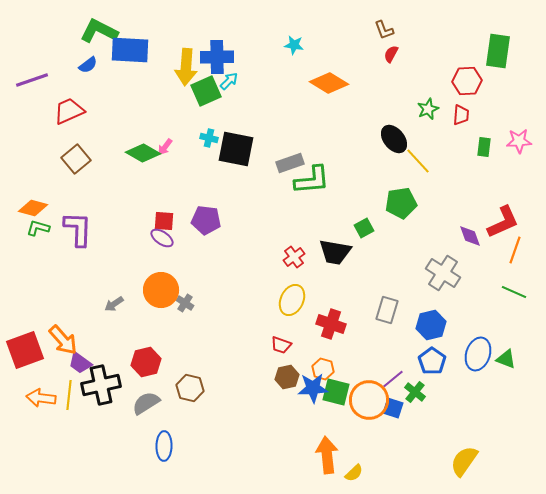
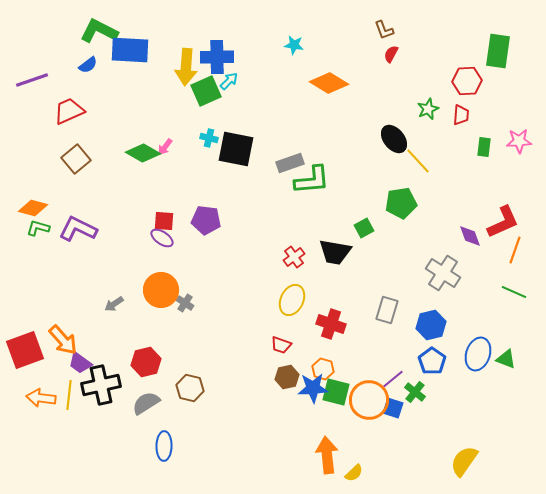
purple L-shape at (78, 229): rotated 66 degrees counterclockwise
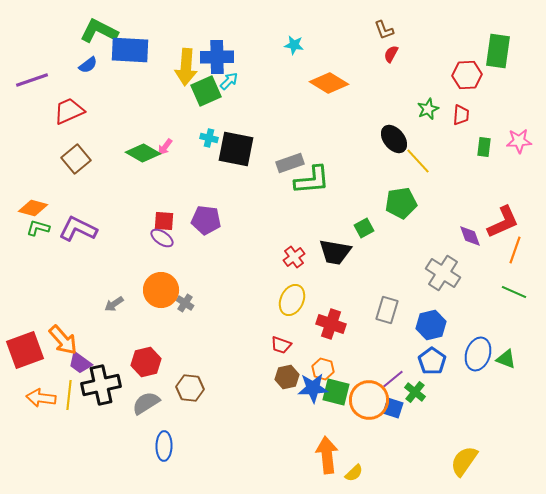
red hexagon at (467, 81): moved 6 px up
brown hexagon at (190, 388): rotated 8 degrees counterclockwise
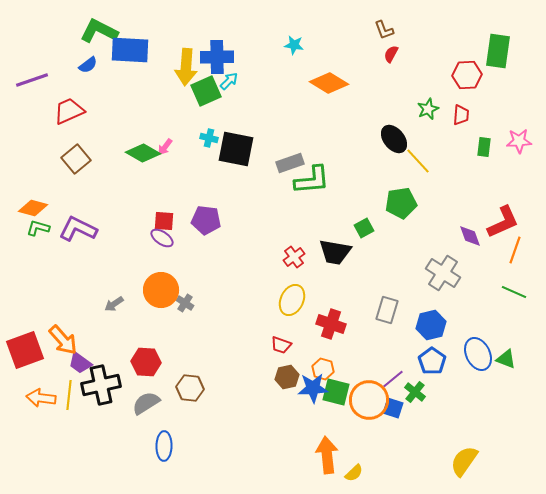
blue ellipse at (478, 354): rotated 44 degrees counterclockwise
red hexagon at (146, 362): rotated 16 degrees clockwise
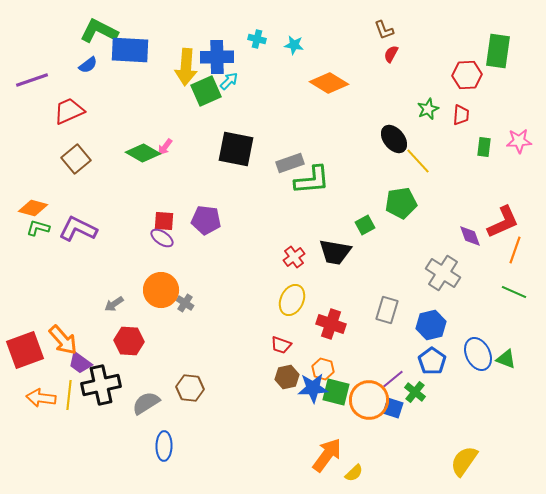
cyan cross at (209, 138): moved 48 px right, 99 px up
green square at (364, 228): moved 1 px right, 3 px up
red hexagon at (146, 362): moved 17 px left, 21 px up
orange arrow at (327, 455): rotated 42 degrees clockwise
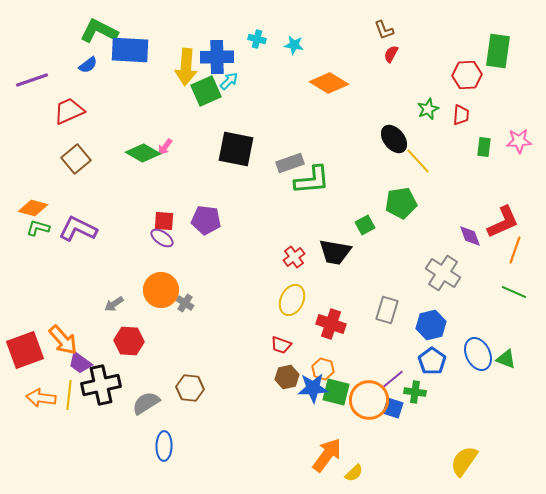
green cross at (415, 392): rotated 30 degrees counterclockwise
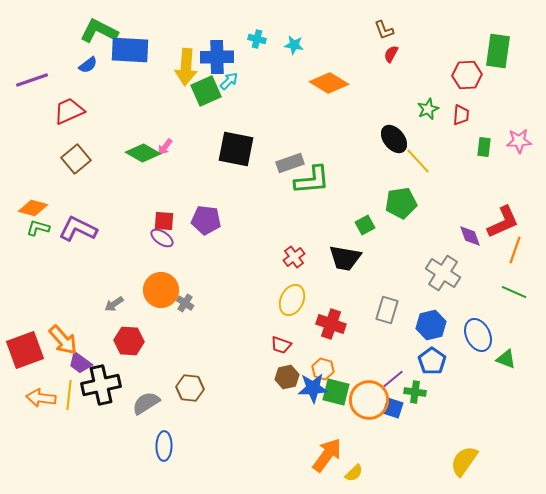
black trapezoid at (335, 252): moved 10 px right, 6 px down
blue ellipse at (478, 354): moved 19 px up
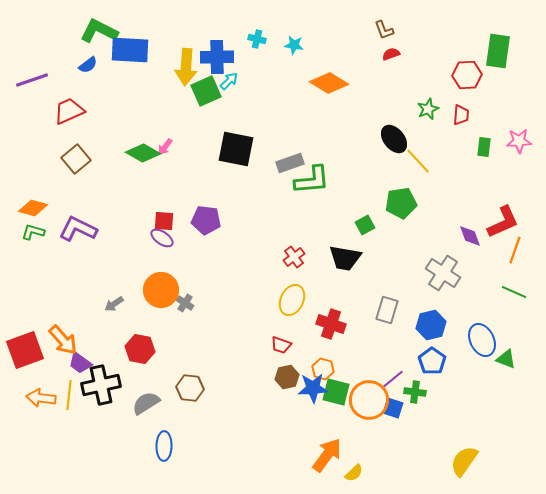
red semicircle at (391, 54): rotated 42 degrees clockwise
green L-shape at (38, 228): moved 5 px left, 4 px down
blue ellipse at (478, 335): moved 4 px right, 5 px down
red hexagon at (129, 341): moved 11 px right, 8 px down; rotated 8 degrees clockwise
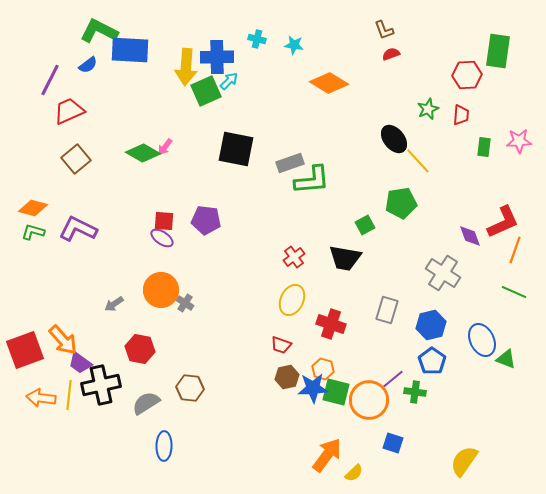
purple line at (32, 80): moved 18 px right; rotated 44 degrees counterclockwise
blue square at (393, 408): moved 35 px down
